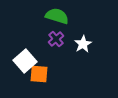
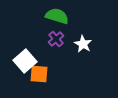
white star: rotated 12 degrees counterclockwise
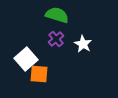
green semicircle: moved 1 px up
white square: moved 1 px right, 2 px up
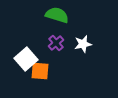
purple cross: moved 4 px down
white star: rotated 30 degrees clockwise
orange square: moved 1 px right, 3 px up
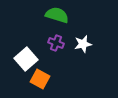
purple cross: rotated 28 degrees counterclockwise
orange square: moved 8 px down; rotated 24 degrees clockwise
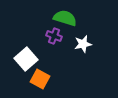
green semicircle: moved 8 px right, 3 px down
purple cross: moved 2 px left, 7 px up
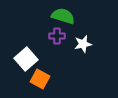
green semicircle: moved 2 px left, 2 px up
purple cross: moved 3 px right; rotated 21 degrees counterclockwise
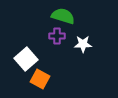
white star: rotated 12 degrees clockwise
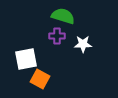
white square: rotated 30 degrees clockwise
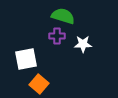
orange square: moved 1 px left, 5 px down; rotated 12 degrees clockwise
